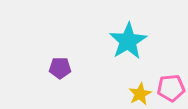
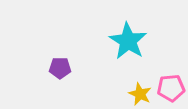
cyan star: rotated 9 degrees counterclockwise
yellow star: rotated 20 degrees counterclockwise
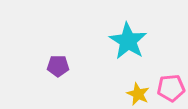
purple pentagon: moved 2 px left, 2 px up
yellow star: moved 2 px left
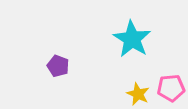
cyan star: moved 4 px right, 2 px up
purple pentagon: rotated 20 degrees clockwise
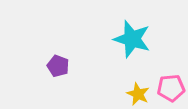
cyan star: rotated 15 degrees counterclockwise
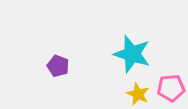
cyan star: moved 15 px down
